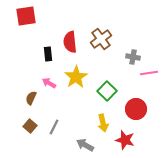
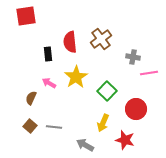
yellow arrow: rotated 36 degrees clockwise
gray line: rotated 70 degrees clockwise
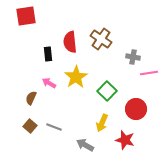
brown cross: rotated 20 degrees counterclockwise
yellow arrow: moved 1 px left
gray line: rotated 14 degrees clockwise
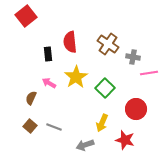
red square: rotated 30 degrees counterclockwise
brown cross: moved 7 px right, 5 px down
green square: moved 2 px left, 3 px up
gray arrow: rotated 48 degrees counterclockwise
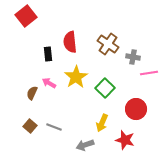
brown semicircle: moved 1 px right, 5 px up
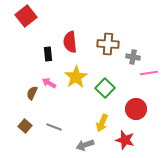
brown cross: rotated 30 degrees counterclockwise
brown square: moved 5 px left
